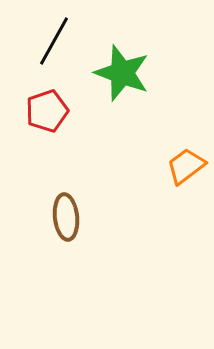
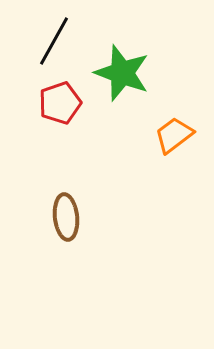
red pentagon: moved 13 px right, 8 px up
orange trapezoid: moved 12 px left, 31 px up
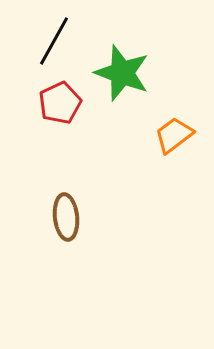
red pentagon: rotated 6 degrees counterclockwise
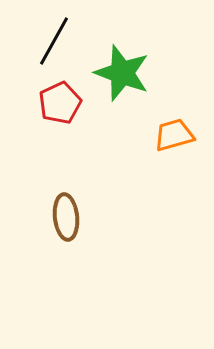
orange trapezoid: rotated 21 degrees clockwise
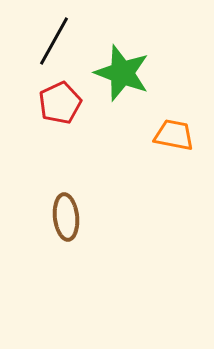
orange trapezoid: rotated 27 degrees clockwise
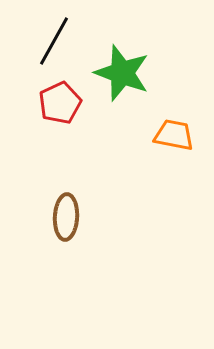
brown ellipse: rotated 9 degrees clockwise
